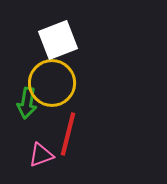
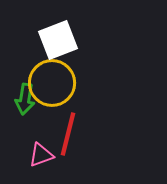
green arrow: moved 2 px left, 4 px up
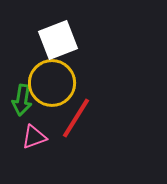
green arrow: moved 3 px left, 1 px down
red line: moved 8 px right, 16 px up; rotated 18 degrees clockwise
pink triangle: moved 7 px left, 18 px up
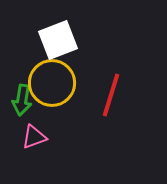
red line: moved 35 px right, 23 px up; rotated 15 degrees counterclockwise
